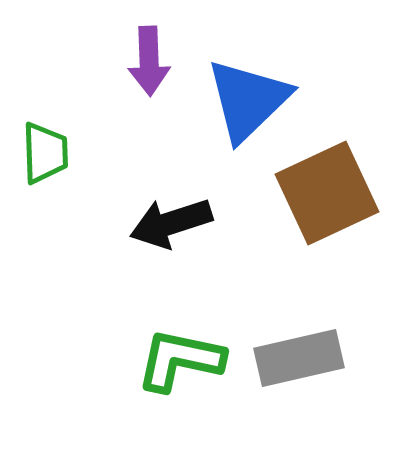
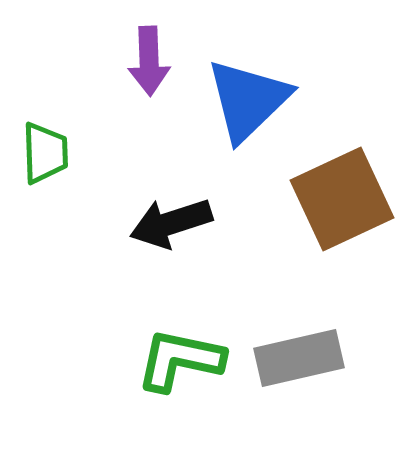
brown square: moved 15 px right, 6 px down
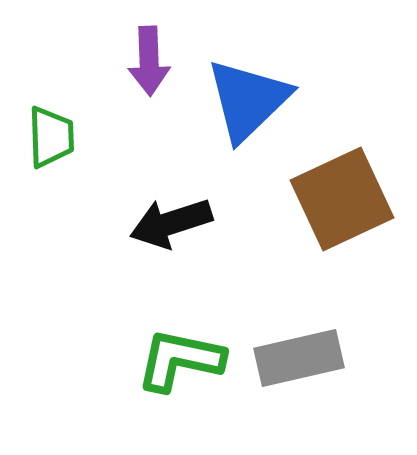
green trapezoid: moved 6 px right, 16 px up
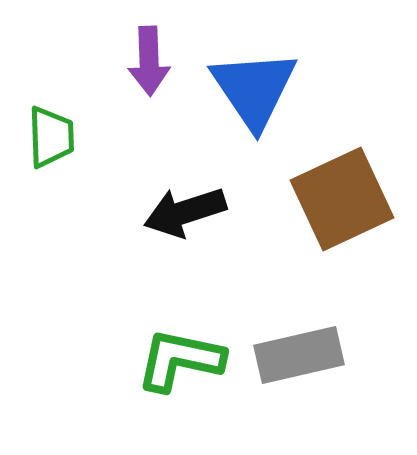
blue triangle: moved 6 px right, 11 px up; rotated 20 degrees counterclockwise
black arrow: moved 14 px right, 11 px up
gray rectangle: moved 3 px up
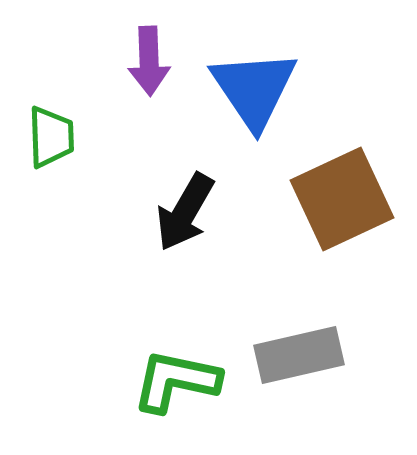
black arrow: rotated 42 degrees counterclockwise
green L-shape: moved 4 px left, 21 px down
